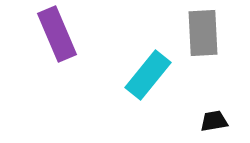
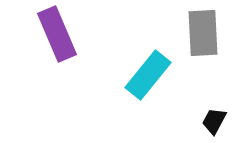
black trapezoid: rotated 52 degrees counterclockwise
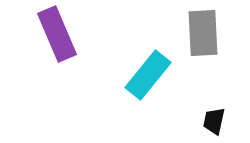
black trapezoid: rotated 16 degrees counterclockwise
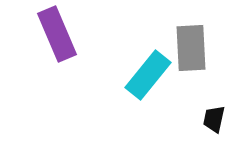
gray rectangle: moved 12 px left, 15 px down
black trapezoid: moved 2 px up
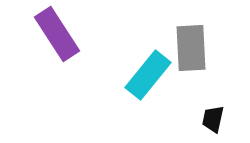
purple rectangle: rotated 10 degrees counterclockwise
black trapezoid: moved 1 px left
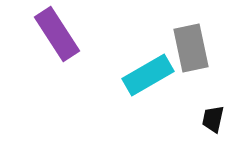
gray rectangle: rotated 9 degrees counterclockwise
cyan rectangle: rotated 21 degrees clockwise
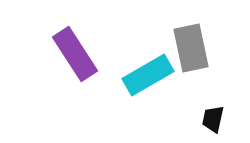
purple rectangle: moved 18 px right, 20 px down
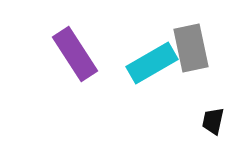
cyan rectangle: moved 4 px right, 12 px up
black trapezoid: moved 2 px down
